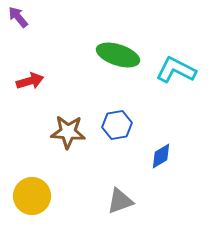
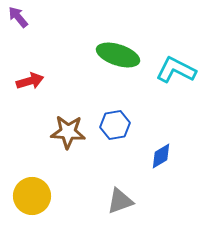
blue hexagon: moved 2 px left
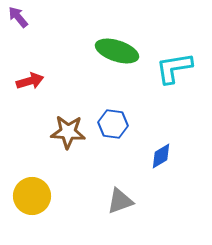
green ellipse: moved 1 px left, 4 px up
cyan L-shape: moved 2 px left, 2 px up; rotated 36 degrees counterclockwise
blue hexagon: moved 2 px left, 1 px up; rotated 16 degrees clockwise
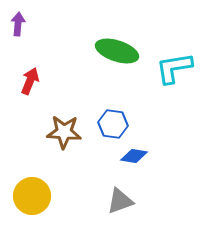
purple arrow: moved 7 px down; rotated 45 degrees clockwise
red arrow: rotated 52 degrees counterclockwise
brown star: moved 4 px left
blue diamond: moved 27 px left; rotated 40 degrees clockwise
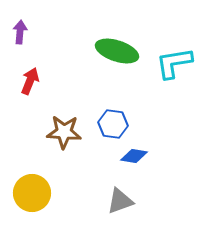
purple arrow: moved 2 px right, 8 px down
cyan L-shape: moved 5 px up
yellow circle: moved 3 px up
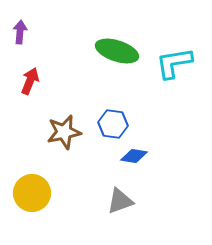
brown star: rotated 16 degrees counterclockwise
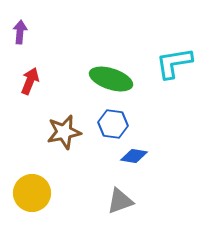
green ellipse: moved 6 px left, 28 px down
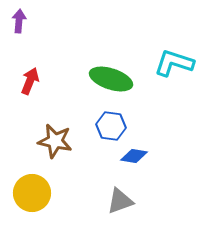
purple arrow: moved 1 px left, 11 px up
cyan L-shape: rotated 27 degrees clockwise
blue hexagon: moved 2 px left, 2 px down
brown star: moved 9 px left, 9 px down; rotated 24 degrees clockwise
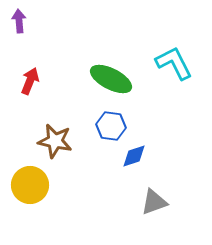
purple arrow: rotated 10 degrees counterclockwise
cyan L-shape: rotated 45 degrees clockwise
green ellipse: rotated 9 degrees clockwise
blue diamond: rotated 28 degrees counterclockwise
yellow circle: moved 2 px left, 8 px up
gray triangle: moved 34 px right, 1 px down
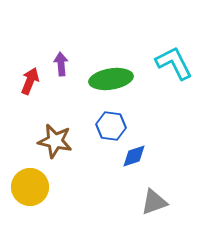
purple arrow: moved 42 px right, 43 px down
green ellipse: rotated 36 degrees counterclockwise
yellow circle: moved 2 px down
